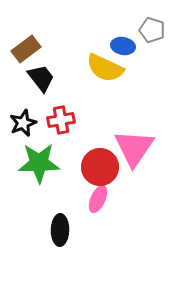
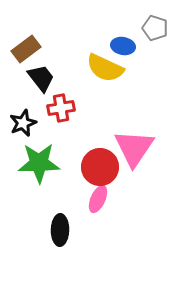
gray pentagon: moved 3 px right, 2 px up
red cross: moved 12 px up
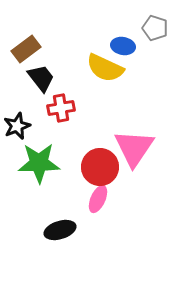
black star: moved 6 px left, 3 px down
black ellipse: rotated 72 degrees clockwise
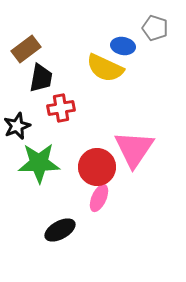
black trapezoid: rotated 48 degrees clockwise
pink triangle: moved 1 px down
red circle: moved 3 px left
pink ellipse: moved 1 px right, 1 px up
black ellipse: rotated 12 degrees counterclockwise
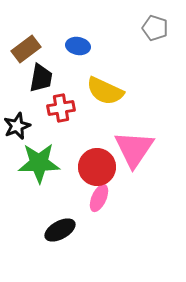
blue ellipse: moved 45 px left
yellow semicircle: moved 23 px down
